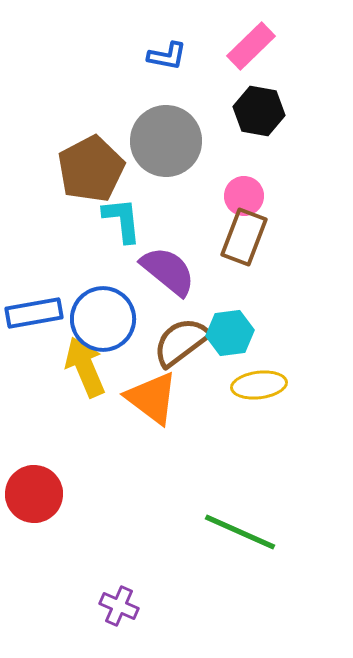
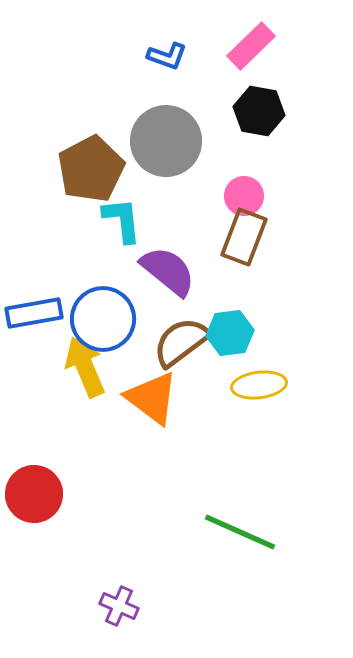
blue L-shape: rotated 9 degrees clockwise
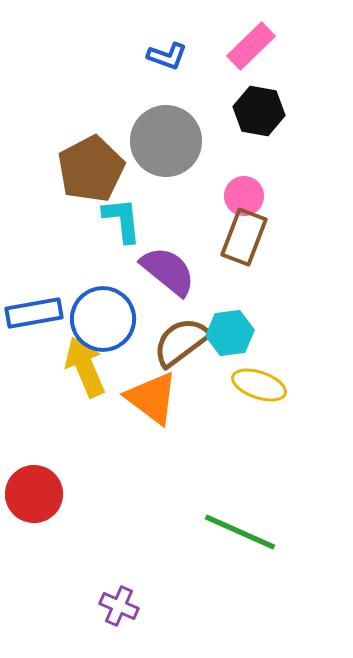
yellow ellipse: rotated 26 degrees clockwise
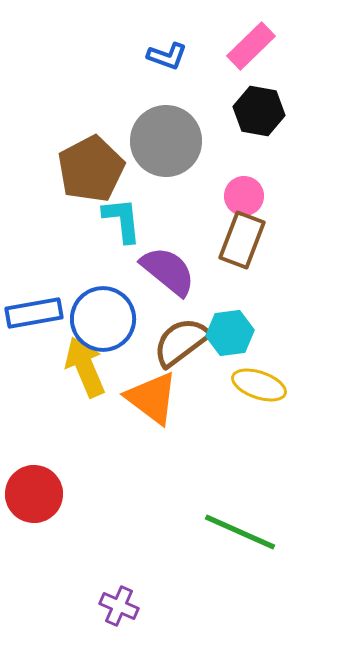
brown rectangle: moved 2 px left, 3 px down
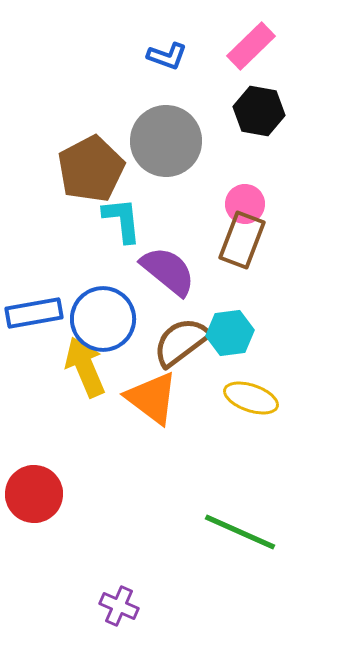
pink circle: moved 1 px right, 8 px down
yellow ellipse: moved 8 px left, 13 px down
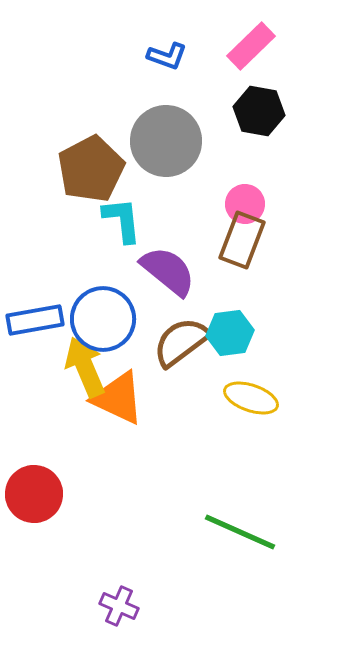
blue rectangle: moved 1 px right, 7 px down
orange triangle: moved 34 px left; rotated 12 degrees counterclockwise
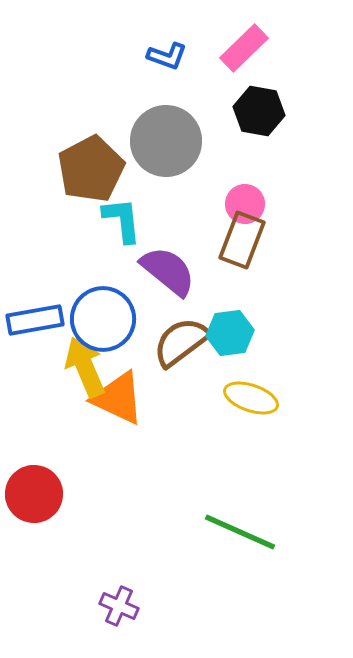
pink rectangle: moved 7 px left, 2 px down
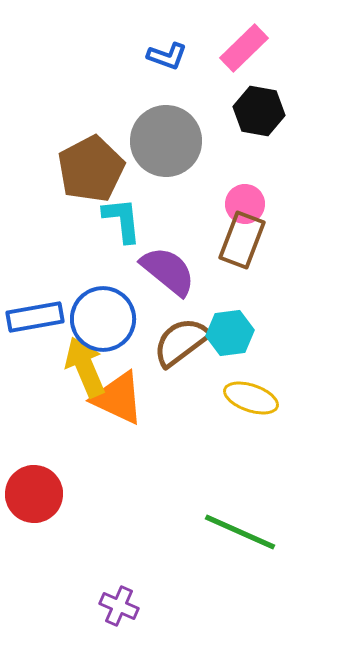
blue rectangle: moved 3 px up
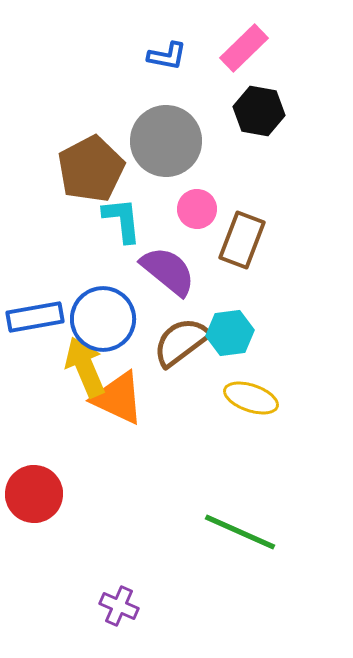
blue L-shape: rotated 9 degrees counterclockwise
pink circle: moved 48 px left, 5 px down
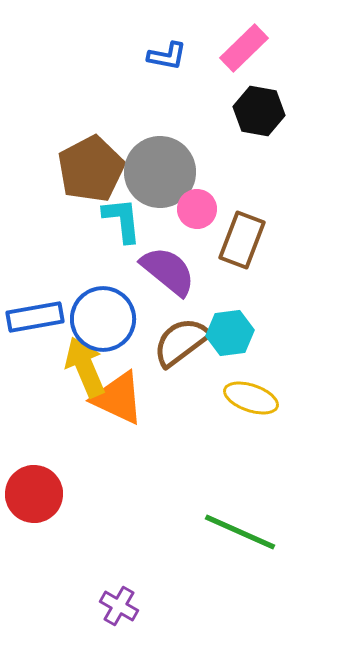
gray circle: moved 6 px left, 31 px down
purple cross: rotated 6 degrees clockwise
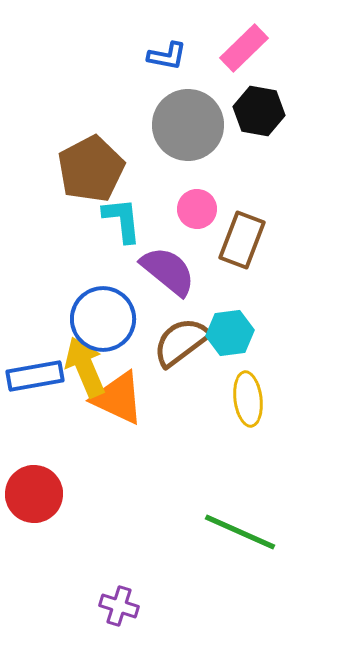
gray circle: moved 28 px right, 47 px up
blue rectangle: moved 59 px down
yellow ellipse: moved 3 px left, 1 px down; rotated 64 degrees clockwise
purple cross: rotated 12 degrees counterclockwise
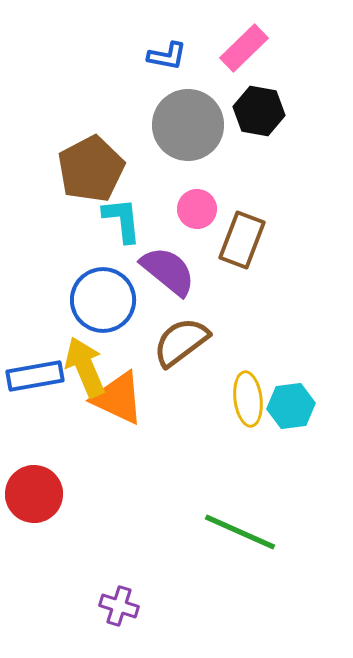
blue circle: moved 19 px up
cyan hexagon: moved 61 px right, 73 px down
